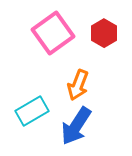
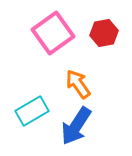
red hexagon: rotated 20 degrees clockwise
orange arrow: moved 1 px up; rotated 124 degrees clockwise
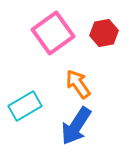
cyan rectangle: moved 7 px left, 5 px up
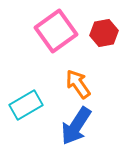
pink square: moved 3 px right, 2 px up
cyan rectangle: moved 1 px right, 1 px up
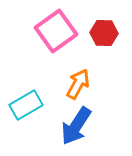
red hexagon: rotated 12 degrees clockwise
orange arrow: rotated 64 degrees clockwise
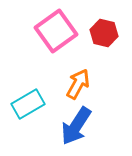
red hexagon: rotated 12 degrees clockwise
cyan rectangle: moved 2 px right, 1 px up
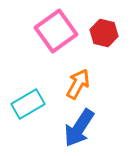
blue arrow: moved 3 px right, 2 px down
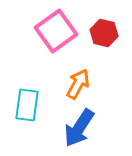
cyan rectangle: moved 1 px left, 1 px down; rotated 52 degrees counterclockwise
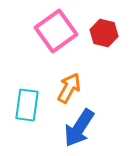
orange arrow: moved 9 px left, 4 px down
